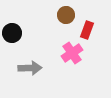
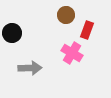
pink cross: rotated 25 degrees counterclockwise
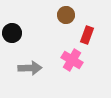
red rectangle: moved 5 px down
pink cross: moved 7 px down
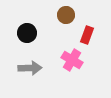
black circle: moved 15 px right
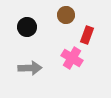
black circle: moved 6 px up
pink cross: moved 2 px up
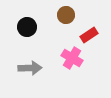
red rectangle: moved 2 px right; rotated 36 degrees clockwise
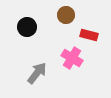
red rectangle: rotated 48 degrees clockwise
gray arrow: moved 7 px right, 5 px down; rotated 50 degrees counterclockwise
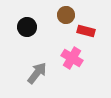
red rectangle: moved 3 px left, 4 px up
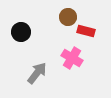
brown circle: moved 2 px right, 2 px down
black circle: moved 6 px left, 5 px down
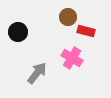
black circle: moved 3 px left
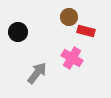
brown circle: moved 1 px right
